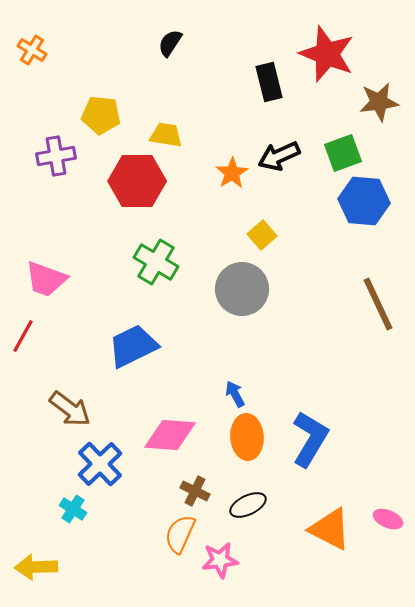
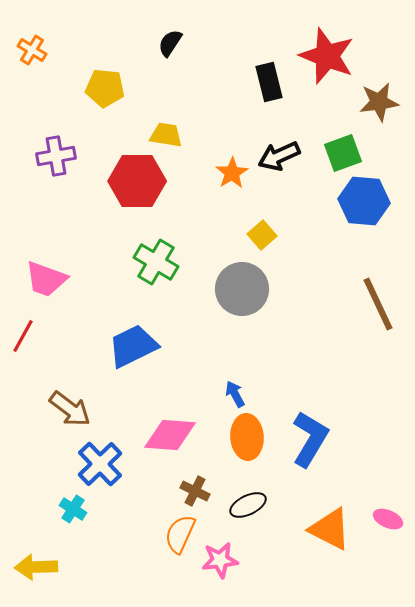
red star: moved 2 px down
yellow pentagon: moved 4 px right, 27 px up
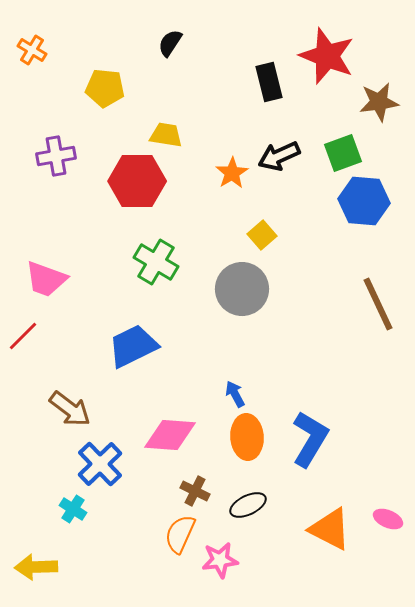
red line: rotated 16 degrees clockwise
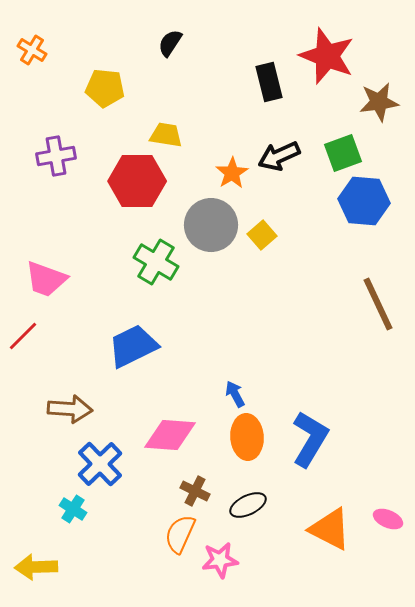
gray circle: moved 31 px left, 64 px up
brown arrow: rotated 33 degrees counterclockwise
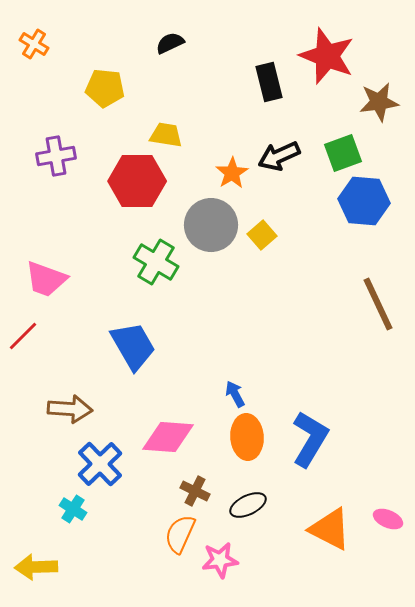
black semicircle: rotated 32 degrees clockwise
orange cross: moved 2 px right, 6 px up
blue trapezoid: rotated 86 degrees clockwise
pink diamond: moved 2 px left, 2 px down
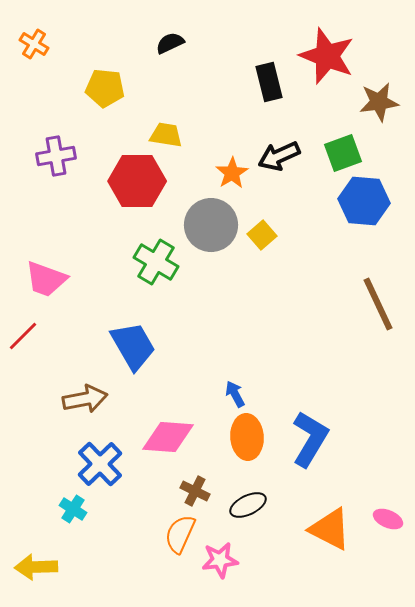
brown arrow: moved 15 px right, 10 px up; rotated 15 degrees counterclockwise
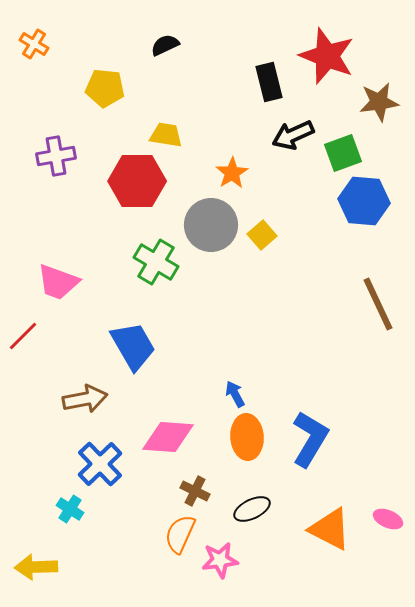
black semicircle: moved 5 px left, 2 px down
black arrow: moved 14 px right, 21 px up
pink trapezoid: moved 12 px right, 3 px down
black ellipse: moved 4 px right, 4 px down
cyan cross: moved 3 px left
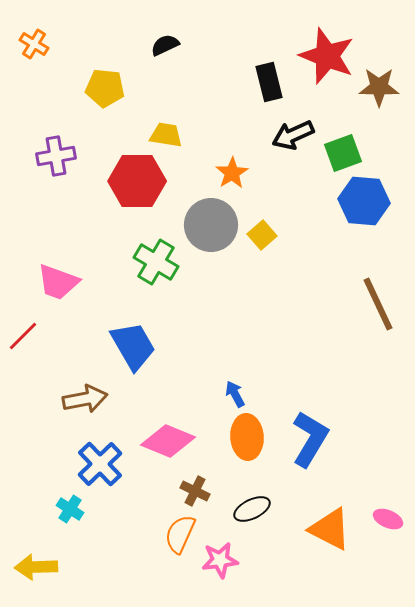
brown star: moved 15 px up; rotated 9 degrees clockwise
pink diamond: moved 4 px down; rotated 18 degrees clockwise
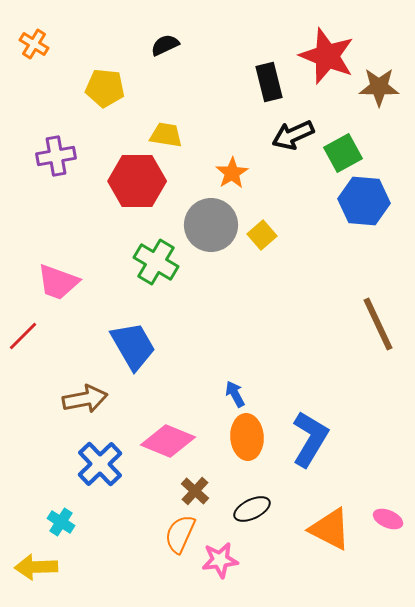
green square: rotated 9 degrees counterclockwise
brown line: moved 20 px down
brown cross: rotated 16 degrees clockwise
cyan cross: moved 9 px left, 13 px down
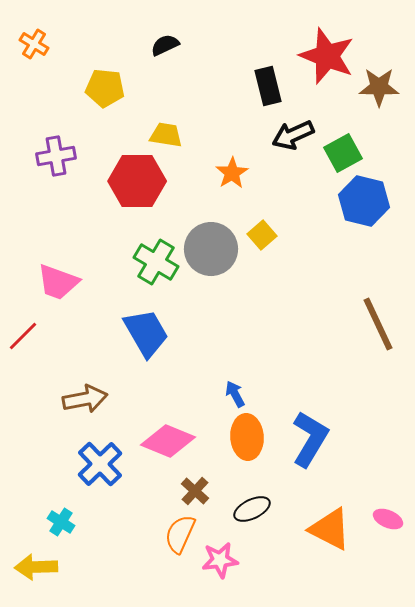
black rectangle: moved 1 px left, 4 px down
blue hexagon: rotated 9 degrees clockwise
gray circle: moved 24 px down
blue trapezoid: moved 13 px right, 13 px up
